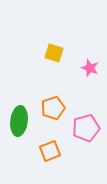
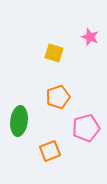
pink star: moved 31 px up
orange pentagon: moved 5 px right, 11 px up
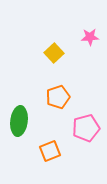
pink star: rotated 24 degrees counterclockwise
yellow square: rotated 30 degrees clockwise
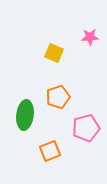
yellow square: rotated 24 degrees counterclockwise
green ellipse: moved 6 px right, 6 px up
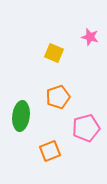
pink star: rotated 18 degrees clockwise
green ellipse: moved 4 px left, 1 px down
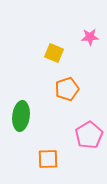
pink star: rotated 18 degrees counterclockwise
orange pentagon: moved 9 px right, 8 px up
pink pentagon: moved 3 px right, 7 px down; rotated 16 degrees counterclockwise
orange square: moved 2 px left, 8 px down; rotated 20 degrees clockwise
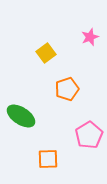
pink star: rotated 18 degrees counterclockwise
yellow square: moved 8 px left; rotated 30 degrees clockwise
green ellipse: rotated 64 degrees counterclockwise
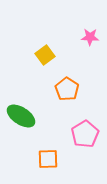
pink star: rotated 24 degrees clockwise
yellow square: moved 1 px left, 2 px down
orange pentagon: rotated 20 degrees counterclockwise
pink pentagon: moved 4 px left, 1 px up
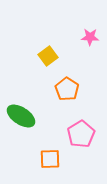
yellow square: moved 3 px right, 1 px down
pink pentagon: moved 4 px left
orange square: moved 2 px right
